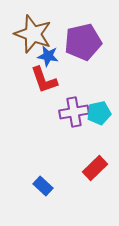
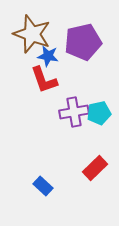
brown star: moved 1 px left
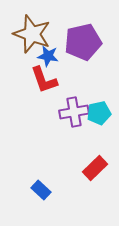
blue rectangle: moved 2 px left, 4 px down
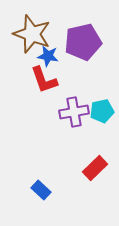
cyan pentagon: moved 3 px right, 2 px up
